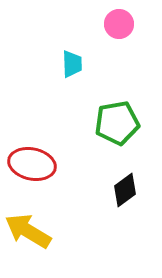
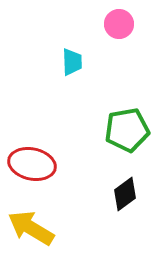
cyan trapezoid: moved 2 px up
green pentagon: moved 10 px right, 7 px down
black diamond: moved 4 px down
yellow arrow: moved 3 px right, 3 px up
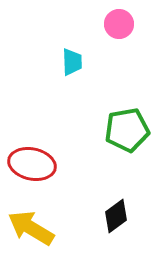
black diamond: moved 9 px left, 22 px down
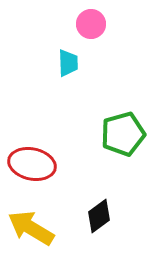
pink circle: moved 28 px left
cyan trapezoid: moved 4 px left, 1 px down
green pentagon: moved 4 px left, 4 px down; rotated 6 degrees counterclockwise
black diamond: moved 17 px left
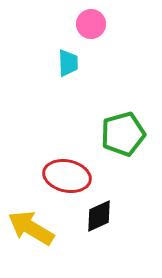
red ellipse: moved 35 px right, 12 px down
black diamond: rotated 12 degrees clockwise
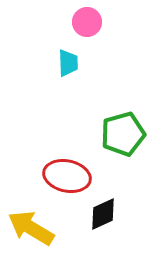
pink circle: moved 4 px left, 2 px up
black diamond: moved 4 px right, 2 px up
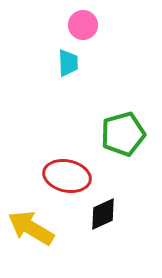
pink circle: moved 4 px left, 3 px down
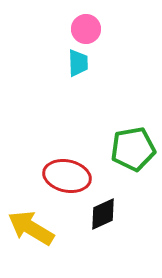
pink circle: moved 3 px right, 4 px down
cyan trapezoid: moved 10 px right
green pentagon: moved 10 px right, 15 px down; rotated 6 degrees clockwise
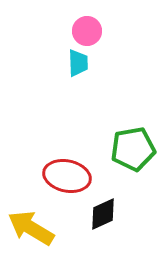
pink circle: moved 1 px right, 2 px down
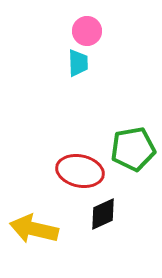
red ellipse: moved 13 px right, 5 px up
yellow arrow: moved 3 px right, 1 px down; rotated 18 degrees counterclockwise
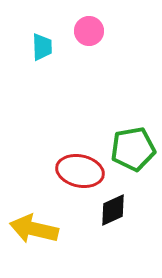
pink circle: moved 2 px right
cyan trapezoid: moved 36 px left, 16 px up
black diamond: moved 10 px right, 4 px up
